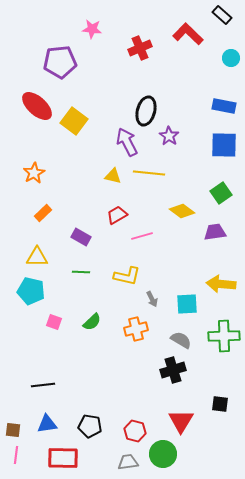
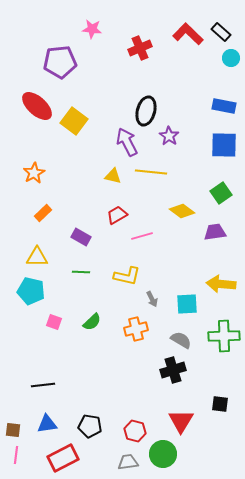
black rectangle at (222, 15): moved 1 px left, 17 px down
yellow line at (149, 173): moved 2 px right, 1 px up
red rectangle at (63, 458): rotated 28 degrees counterclockwise
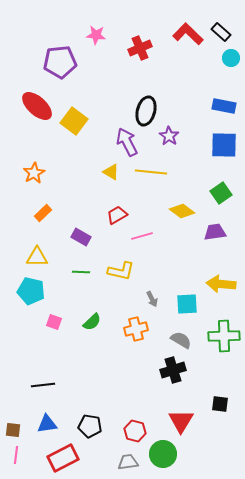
pink star at (92, 29): moved 4 px right, 6 px down
yellow triangle at (113, 176): moved 2 px left, 4 px up; rotated 18 degrees clockwise
yellow L-shape at (127, 276): moved 6 px left, 5 px up
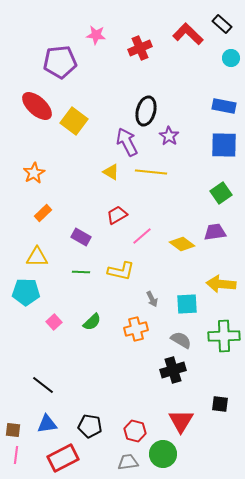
black rectangle at (221, 32): moved 1 px right, 8 px up
yellow diamond at (182, 211): moved 33 px down
pink line at (142, 236): rotated 25 degrees counterclockwise
cyan pentagon at (31, 291): moved 5 px left, 1 px down; rotated 12 degrees counterclockwise
pink square at (54, 322): rotated 28 degrees clockwise
black line at (43, 385): rotated 45 degrees clockwise
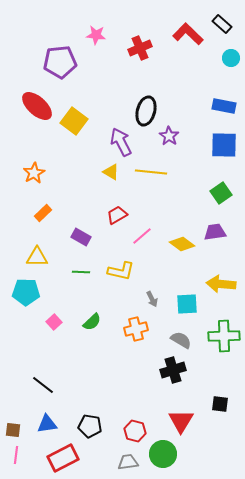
purple arrow at (127, 142): moved 6 px left
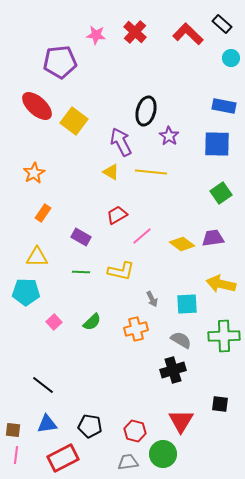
red cross at (140, 48): moved 5 px left, 16 px up; rotated 25 degrees counterclockwise
blue square at (224, 145): moved 7 px left, 1 px up
orange rectangle at (43, 213): rotated 12 degrees counterclockwise
purple trapezoid at (215, 232): moved 2 px left, 6 px down
yellow arrow at (221, 284): rotated 8 degrees clockwise
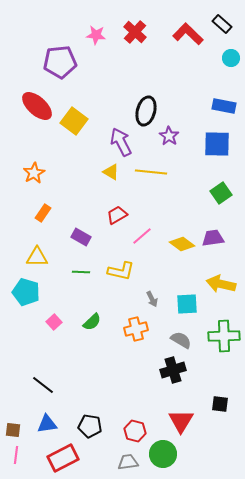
cyan pentagon at (26, 292): rotated 16 degrees clockwise
